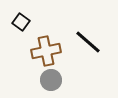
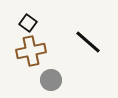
black square: moved 7 px right, 1 px down
brown cross: moved 15 px left
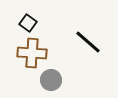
brown cross: moved 1 px right, 2 px down; rotated 16 degrees clockwise
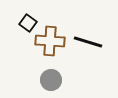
black line: rotated 24 degrees counterclockwise
brown cross: moved 18 px right, 12 px up
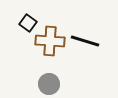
black line: moved 3 px left, 1 px up
gray circle: moved 2 px left, 4 px down
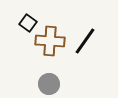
black line: rotated 72 degrees counterclockwise
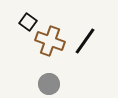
black square: moved 1 px up
brown cross: rotated 16 degrees clockwise
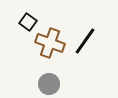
brown cross: moved 2 px down
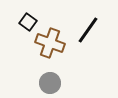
black line: moved 3 px right, 11 px up
gray circle: moved 1 px right, 1 px up
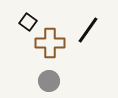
brown cross: rotated 20 degrees counterclockwise
gray circle: moved 1 px left, 2 px up
